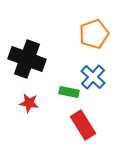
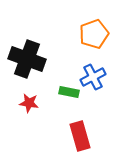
blue cross: rotated 20 degrees clockwise
red rectangle: moved 3 px left, 11 px down; rotated 16 degrees clockwise
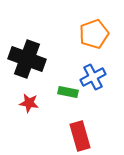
green rectangle: moved 1 px left
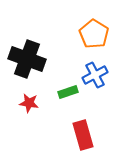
orange pentagon: rotated 20 degrees counterclockwise
blue cross: moved 2 px right, 2 px up
green rectangle: rotated 30 degrees counterclockwise
red rectangle: moved 3 px right, 1 px up
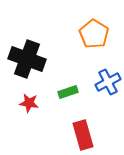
blue cross: moved 13 px right, 7 px down
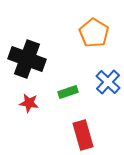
orange pentagon: moved 1 px up
blue cross: rotated 20 degrees counterclockwise
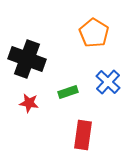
red rectangle: rotated 24 degrees clockwise
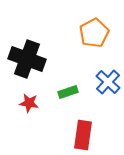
orange pentagon: rotated 12 degrees clockwise
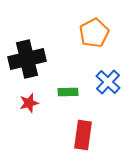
black cross: rotated 33 degrees counterclockwise
green rectangle: rotated 18 degrees clockwise
red star: rotated 24 degrees counterclockwise
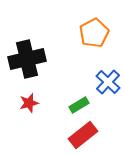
green rectangle: moved 11 px right, 13 px down; rotated 30 degrees counterclockwise
red rectangle: rotated 44 degrees clockwise
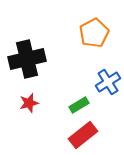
blue cross: rotated 15 degrees clockwise
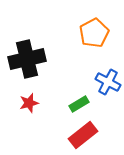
blue cross: rotated 30 degrees counterclockwise
green rectangle: moved 1 px up
